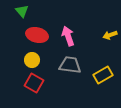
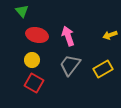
gray trapezoid: rotated 60 degrees counterclockwise
yellow rectangle: moved 6 px up
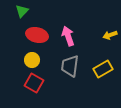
green triangle: rotated 24 degrees clockwise
gray trapezoid: moved 1 px down; rotated 30 degrees counterclockwise
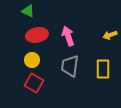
green triangle: moved 6 px right; rotated 48 degrees counterclockwise
red ellipse: rotated 25 degrees counterclockwise
yellow rectangle: rotated 60 degrees counterclockwise
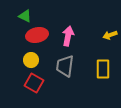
green triangle: moved 3 px left, 5 px down
pink arrow: rotated 30 degrees clockwise
yellow circle: moved 1 px left
gray trapezoid: moved 5 px left
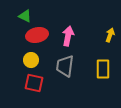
yellow arrow: rotated 128 degrees clockwise
red square: rotated 18 degrees counterclockwise
